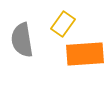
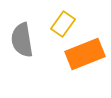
orange rectangle: rotated 18 degrees counterclockwise
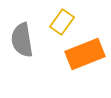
yellow rectangle: moved 1 px left, 2 px up
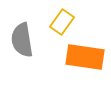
orange rectangle: moved 3 px down; rotated 30 degrees clockwise
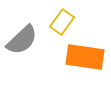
gray semicircle: rotated 124 degrees counterclockwise
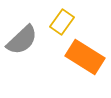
orange rectangle: rotated 24 degrees clockwise
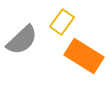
orange rectangle: moved 1 px left, 1 px up
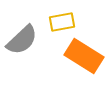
yellow rectangle: rotated 45 degrees clockwise
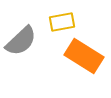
gray semicircle: moved 1 px left, 1 px down
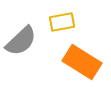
orange rectangle: moved 2 px left, 6 px down
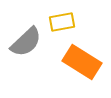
gray semicircle: moved 5 px right, 1 px down
